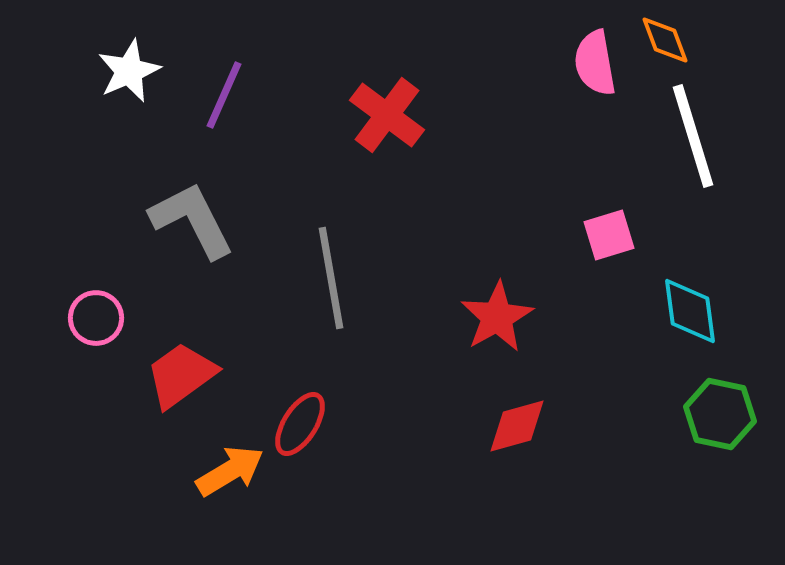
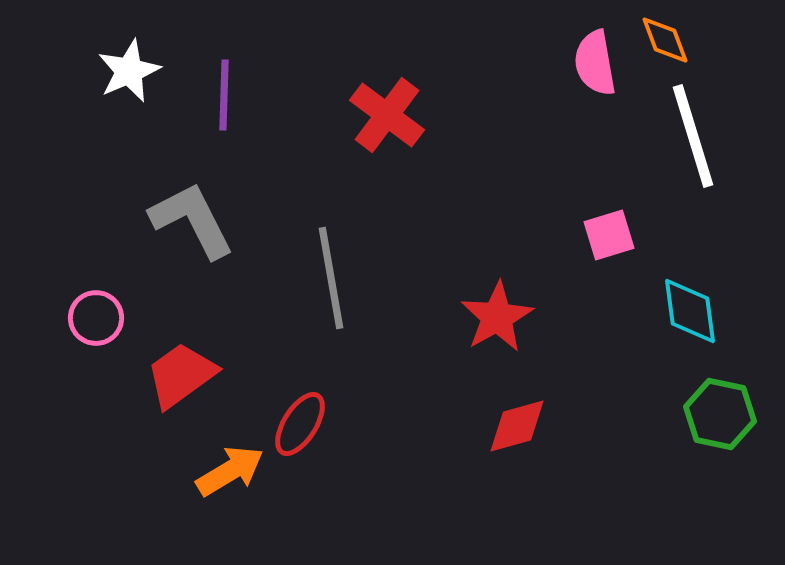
purple line: rotated 22 degrees counterclockwise
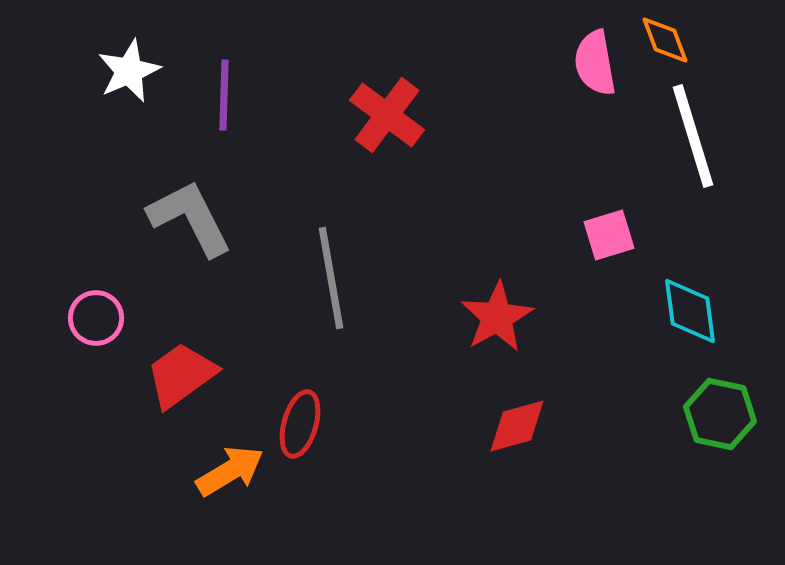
gray L-shape: moved 2 px left, 2 px up
red ellipse: rotated 16 degrees counterclockwise
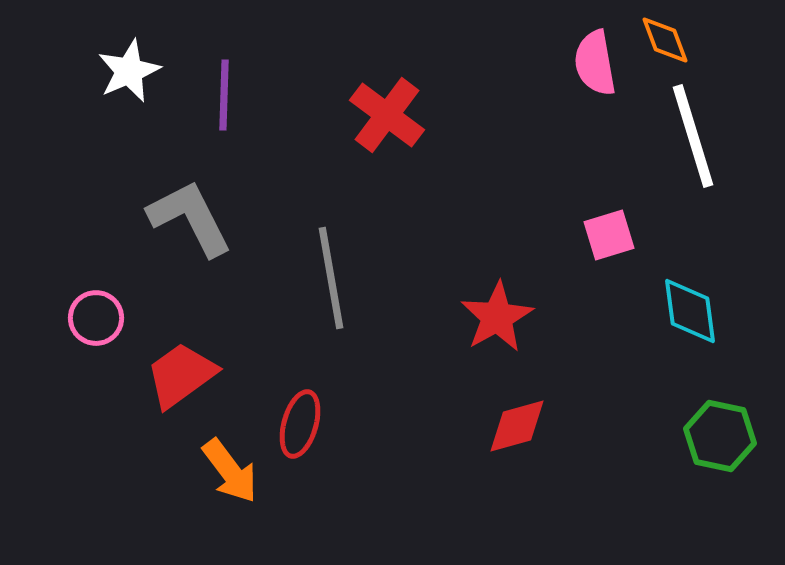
green hexagon: moved 22 px down
orange arrow: rotated 84 degrees clockwise
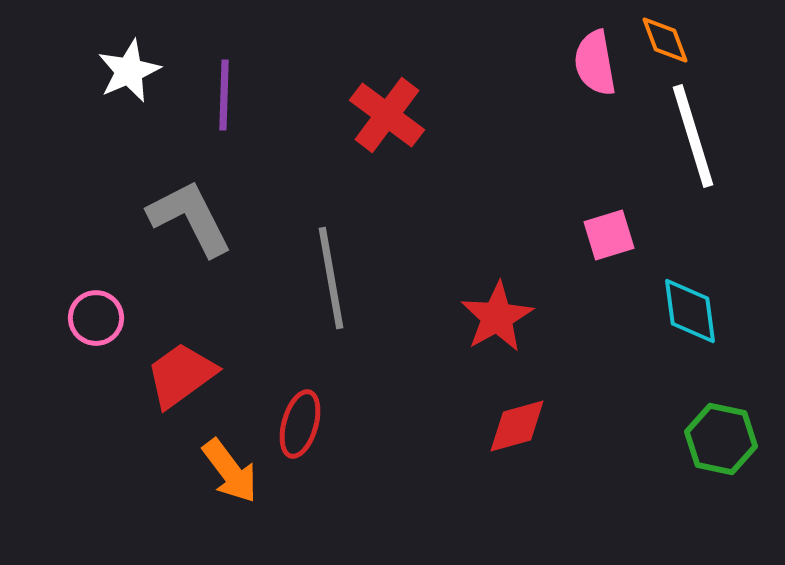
green hexagon: moved 1 px right, 3 px down
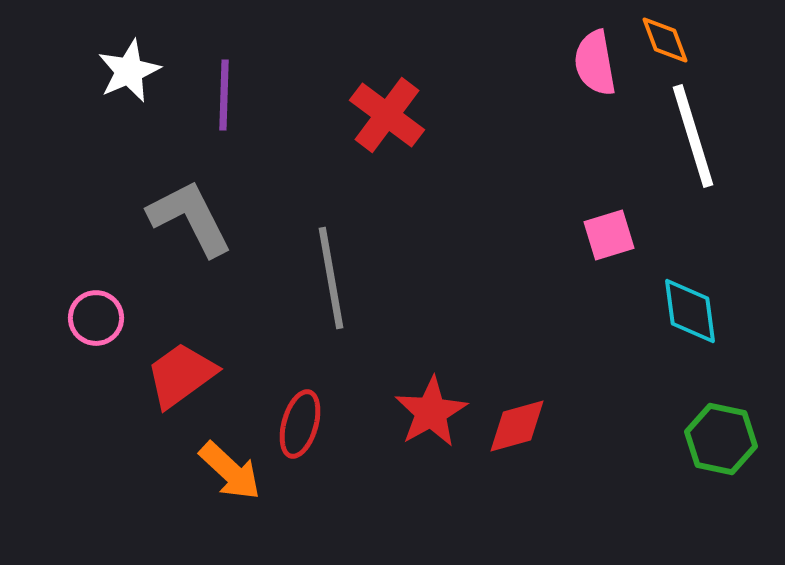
red star: moved 66 px left, 95 px down
orange arrow: rotated 10 degrees counterclockwise
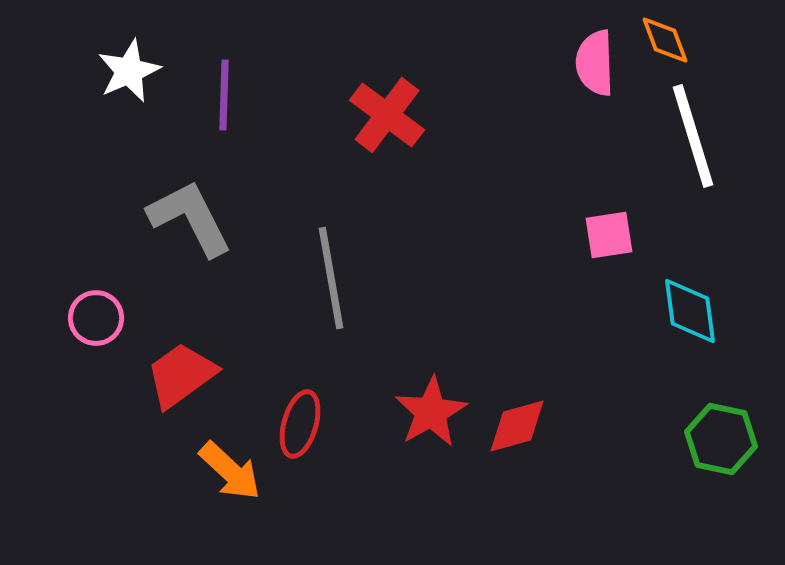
pink semicircle: rotated 8 degrees clockwise
pink square: rotated 8 degrees clockwise
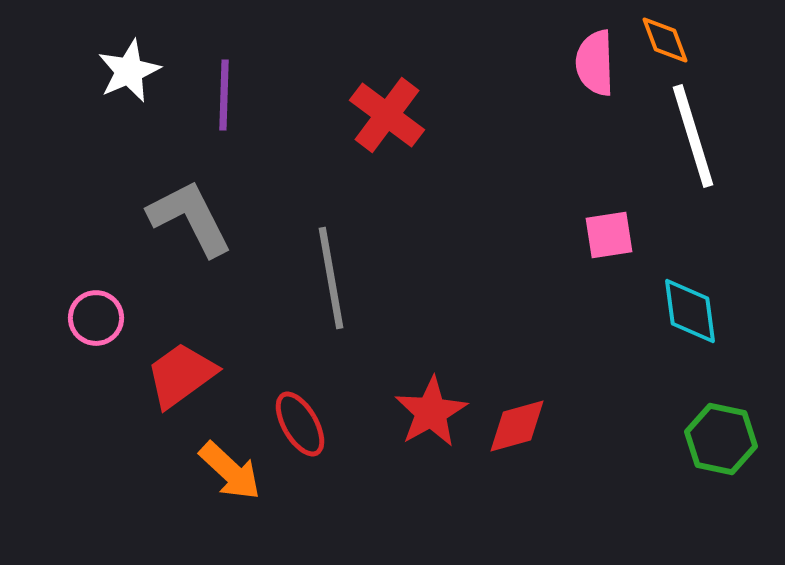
red ellipse: rotated 46 degrees counterclockwise
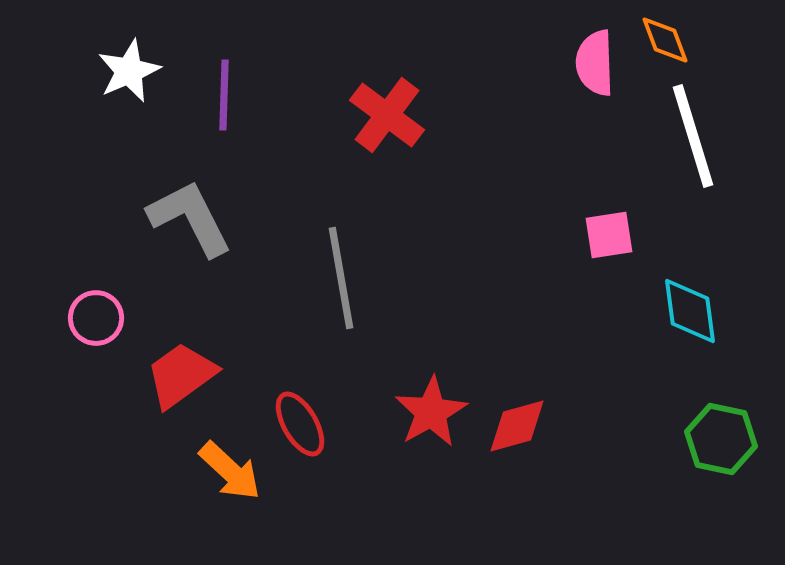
gray line: moved 10 px right
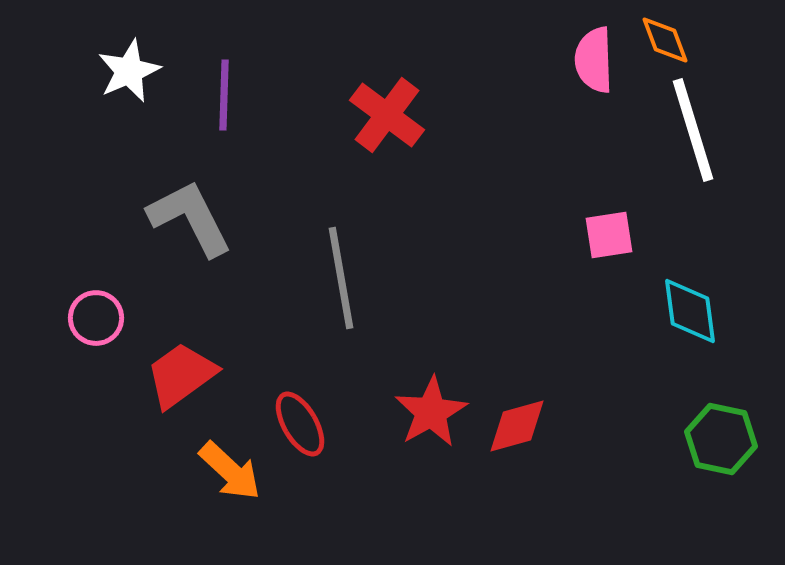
pink semicircle: moved 1 px left, 3 px up
white line: moved 6 px up
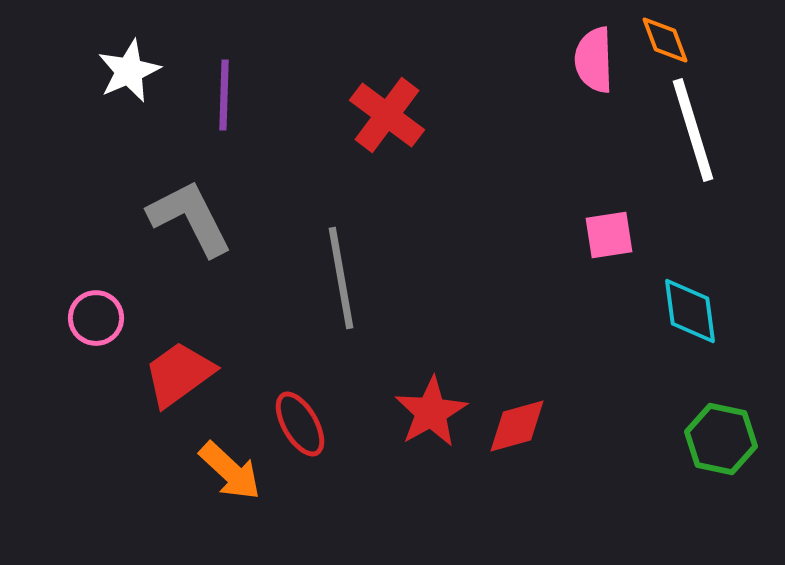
red trapezoid: moved 2 px left, 1 px up
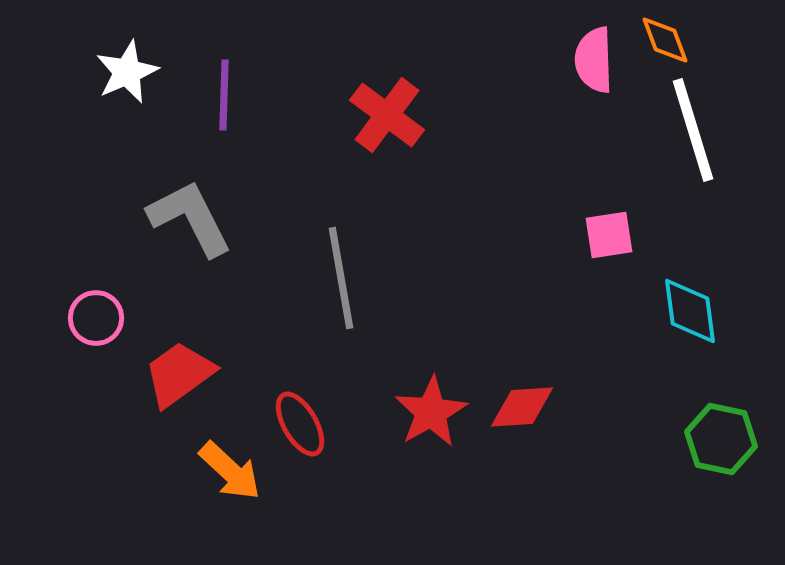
white star: moved 2 px left, 1 px down
red diamond: moved 5 px right, 19 px up; rotated 12 degrees clockwise
